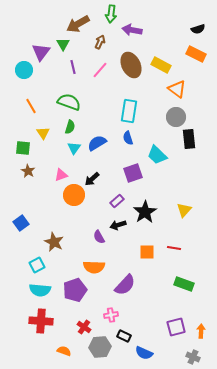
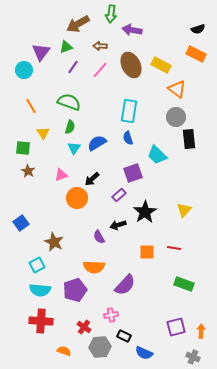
brown arrow at (100, 42): moved 4 px down; rotated 112 degrees counterclockwise
green triangle at (63, 44): moved 3 px right, 3 px down; rotated 40 degrees clockwise
purple line at (73, 67): rotated 48 degrees clockwise
orange circle at (74, 195): moved 3 px right, 3 px down
purple rectangle at (117, 201): moved 2 px right, 6 px up
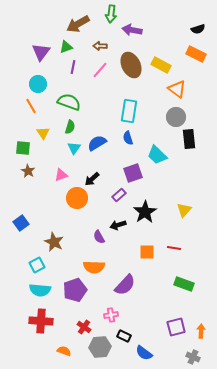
purple line at (73, 67): rotated 24 degrees counterclockwise
cyan circle at (24, 70): moved 14 px right, 14 px down
blue semicircle at (144, 353): rotated 12 degrees clockwise
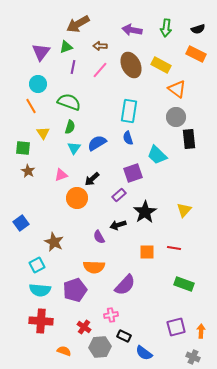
green arrow at (111, 14): moved 55 px right, 14 px down
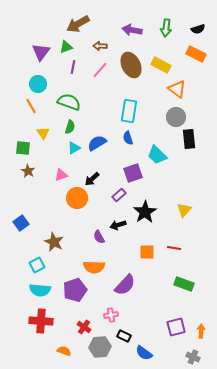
cyan triangle at (74, 148): rotated 24 degrees clockwise
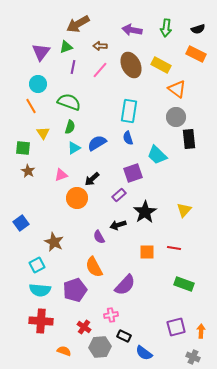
orange semicircle at (94, 267): rotated 60 degrees clockwise
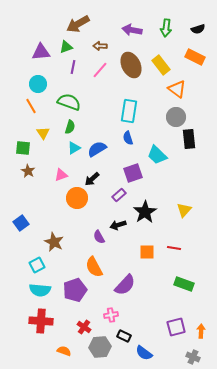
purple triangle at (41, 52): rotated 48 degrees clockwise
orange rectangle at (196, 54): moved 1 px left, 3 px down
yellow rectangle at (161, 65): rotated 24 degrees clockwise
blue semicircle at (97, 143): moved 6 px down
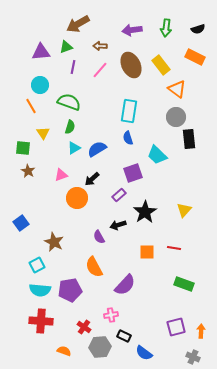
purple arrow at (132, 30): rotated 18 degrees counterclockwise
cyan circle at (38, 84): moved 2 px right, 1 px down
purple pentagon at (75, 290): moved 5 px left; rotated 10 degrees clockwise
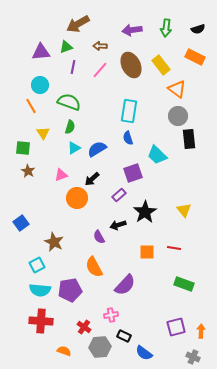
gray circle at (176, 117): moved 2 px right, 1 px up
yellow triangle at (184, 210): rotated 21 degrees counterclockwise
